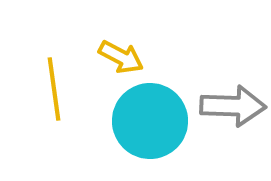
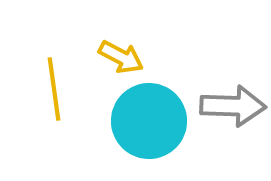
cyan circle: moved 1 px left
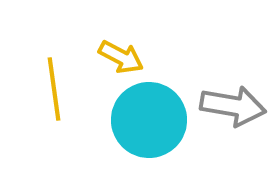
gray arrow: rotated 8 degrees clockwise
cyan circle: moved 1 px up
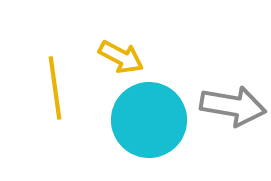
yellow line: moved 1 px right, 1 px up
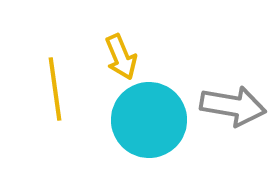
yellow arrow: rotated 39 degrees clockwise
yellow line: moved 1 px down
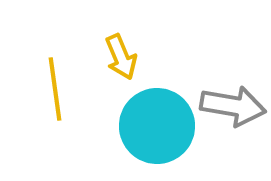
cyan circle: moved 8 px right, 6 px down
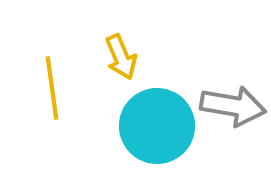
yellow line: moved 3 px left, 1 px up
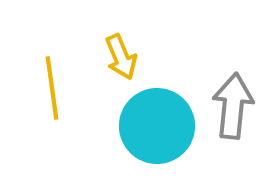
gray arrow: rotated 94 degrees counterclockwise
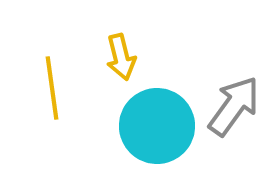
yellow arrow: rotated 9 degrees clockwise
gray arrow: moved 1 px right; rotated 30 degrees clockwise
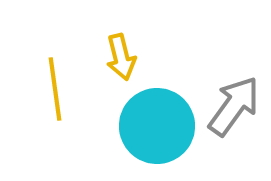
yellow line: moved 3 px right, 1 px down
